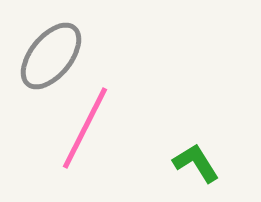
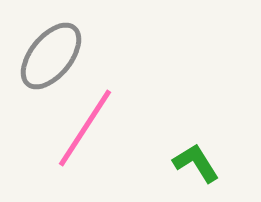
pink line: rotated 6 degrees clockwise
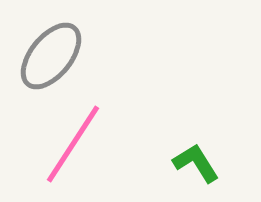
pink line: moved 12 px left, 16 px down
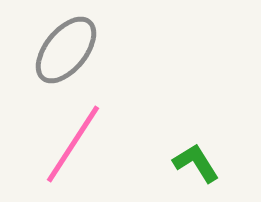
gray ellipse: moved 15 px right, 6 px up
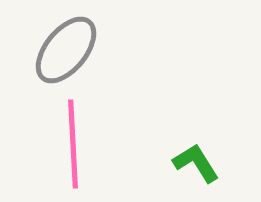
pink line: rotated 36 degrees counterclockwise
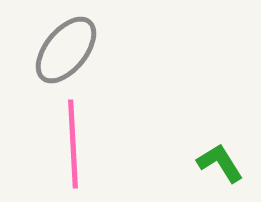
green L-shape: moved 24 px right
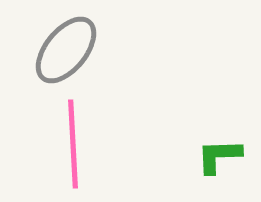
green L-shape: moved 1 px left, 7 px up; rotated 60 degrees counterclockwise
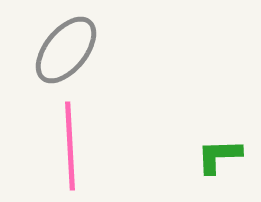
pink line: moved 3 px left, 2 px down
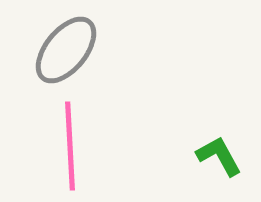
green L-shape: rotated 63 degrees clockwise
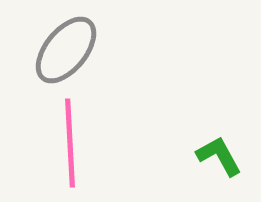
pink line: moved 3 px up
